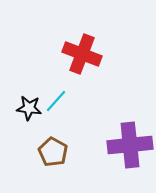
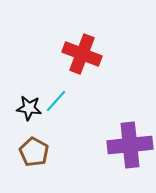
brown pentagon: moved 19 px left
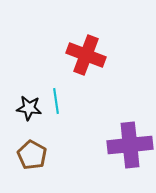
red cross: moved 4 px right, 1 px down
cyan line: rotated 50 degrees counterclockwise
brown pentagon: moved 2 px left, 3 px down
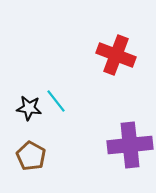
red cross: moved 30 px right
cyan line: rotated 30 degrees counterclockwise
brown pentagon: moved 1 px left, 1 px down
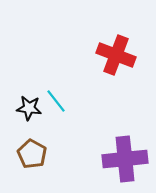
purple cross: moved 5 px left, 14 px down
brown pentagon: moved 1 px right, 2 px up
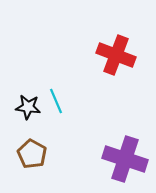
cyan line: rotated 15 degrees clockwise
black star: moved 1 px left, 1 px up
purple cross: rotated 24 degrees clockwise
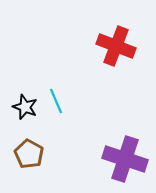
red cross: moved 9 px up
black star: moved 3 px left; rotated 15 degrees clockwise
brown pentagon: moved 3 px left
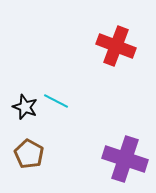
cyan line: rotated 40 degrees counterclockwise
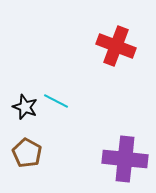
brown pentagon: moved 2 px left, 1 px up
purple cross: rotated 12 degrees counterclockwise
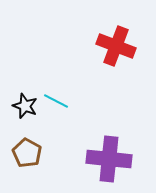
black star: moved 1 px up
purple cross: moved 16 px left
